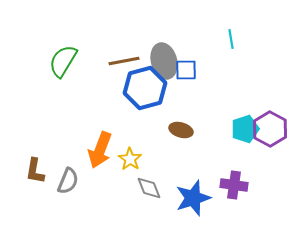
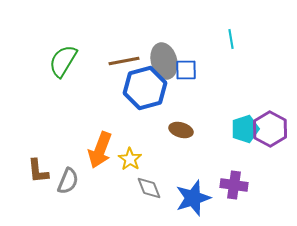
brown L-shape: moved 3 px right; rotated 16 degrees counterclockwise
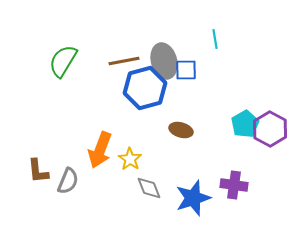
cyan line: moved 16 px left
cyan pentagon: moved 5 px up; rotated 12 degrees counterclockwise
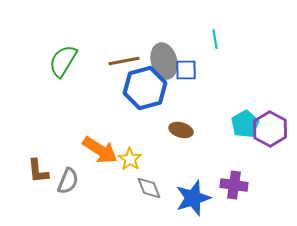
orange arrow: rotated 78 degrees counterclockwise
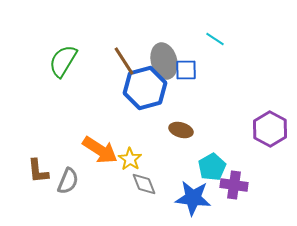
cyan line: rotated 48 degrees counterclockwise
brown line: rotated 68 degrees clockwise
cyan pentagon: moved 33 px left, 43 px down
gray diamond: moved 5 px left, 4 px up
blue star: rotated 24 degrees clockwise
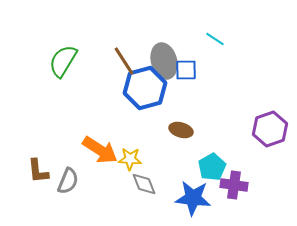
purple hexagon: rotated 12 degrees clockwise
yellow star: rotated 30 degrees counterclockwise
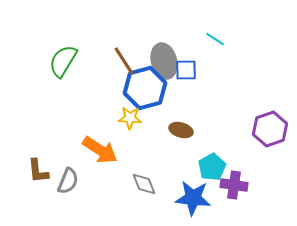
yellow star: moved 41 px up
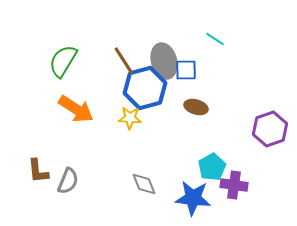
brown ellipse: moved 15 px right, 23 px up
orange arrow: moved 24 px left, 41 px up
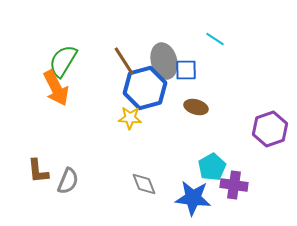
orange arrow: moved 20 px left, 21 px up; rotated 30 degrees clockwise
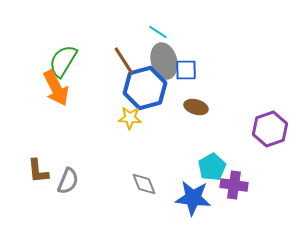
cyan line: moved 57 px left, 7 px up
